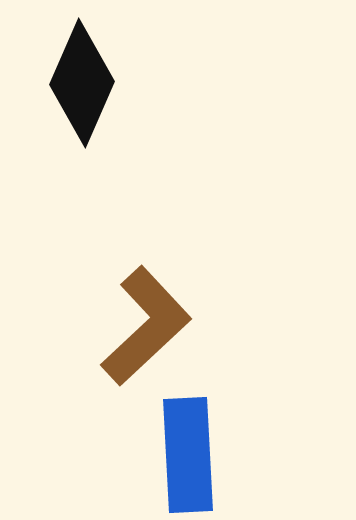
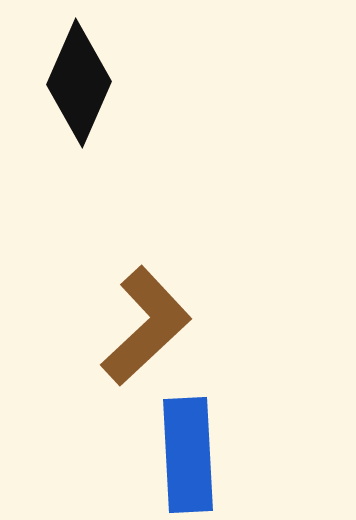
black diamond: moved 3 px left
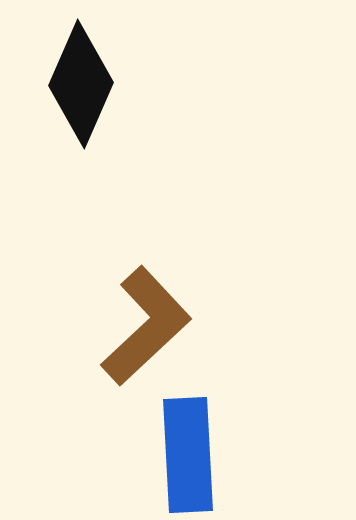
black diamond: moved 2 px right, 1 px down
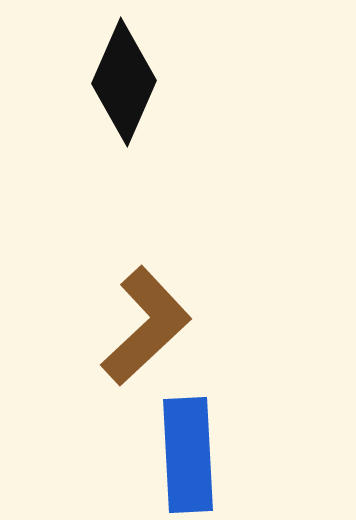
black diamond: moved 43 px right, 2 px up
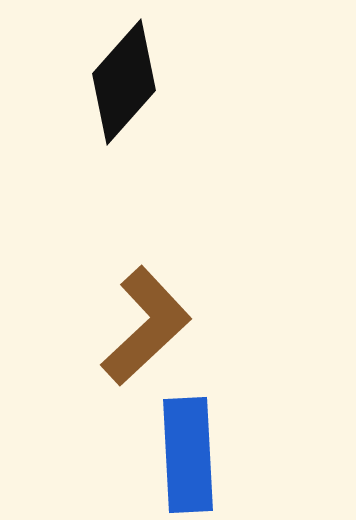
black diamond: rotated 18 degrees clockwise
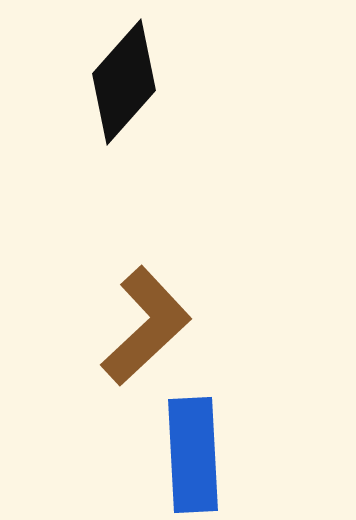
blue rectangle: moved 5 px right
